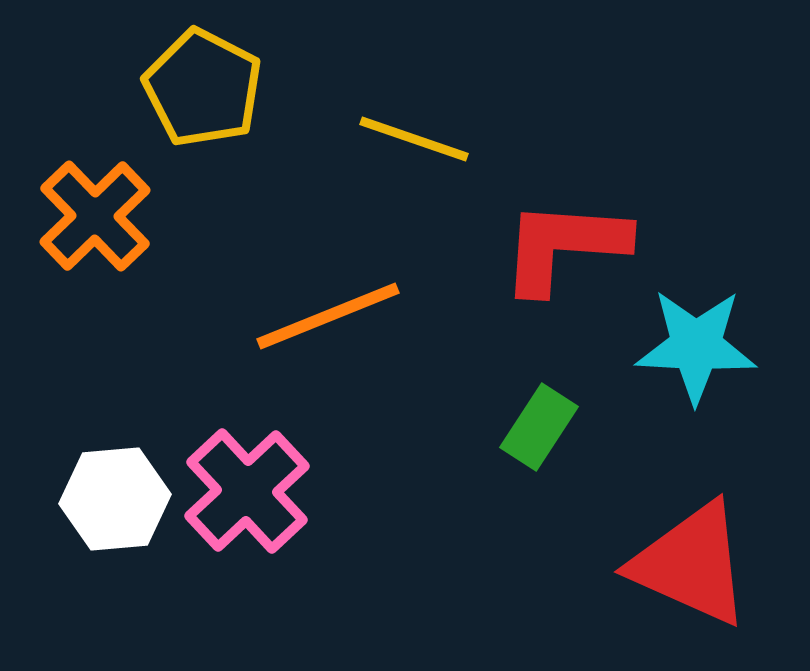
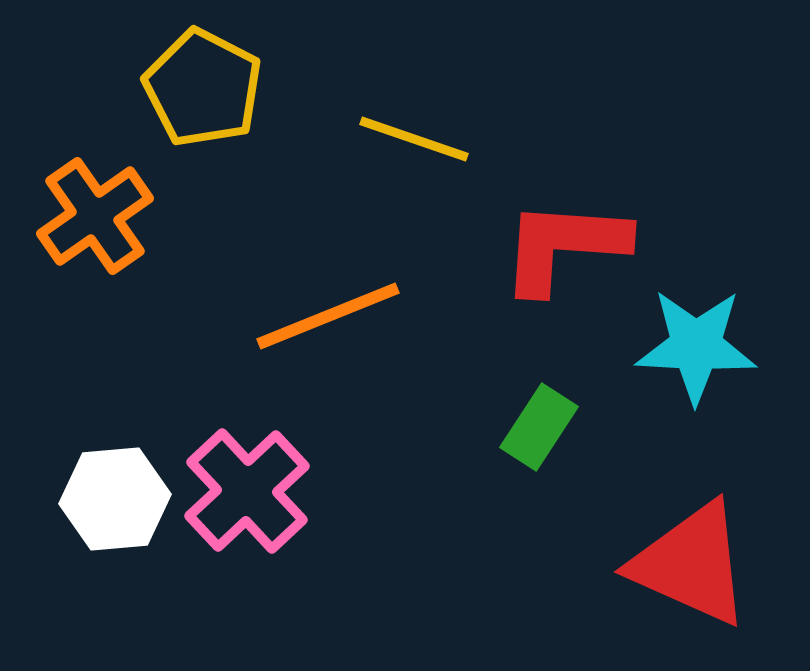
orange cross: rotated 9 degrees clockwise
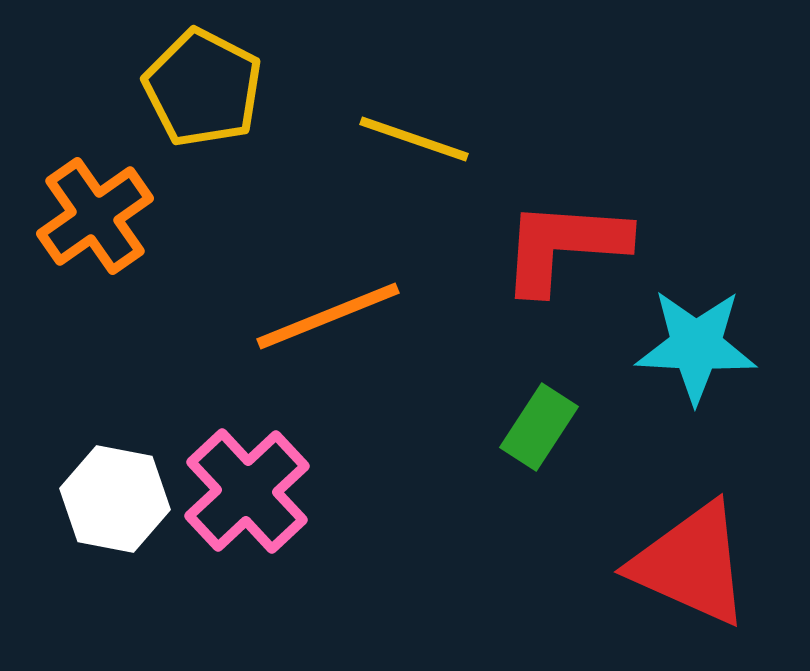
white hexagon: rotated 16 degrees clockwise
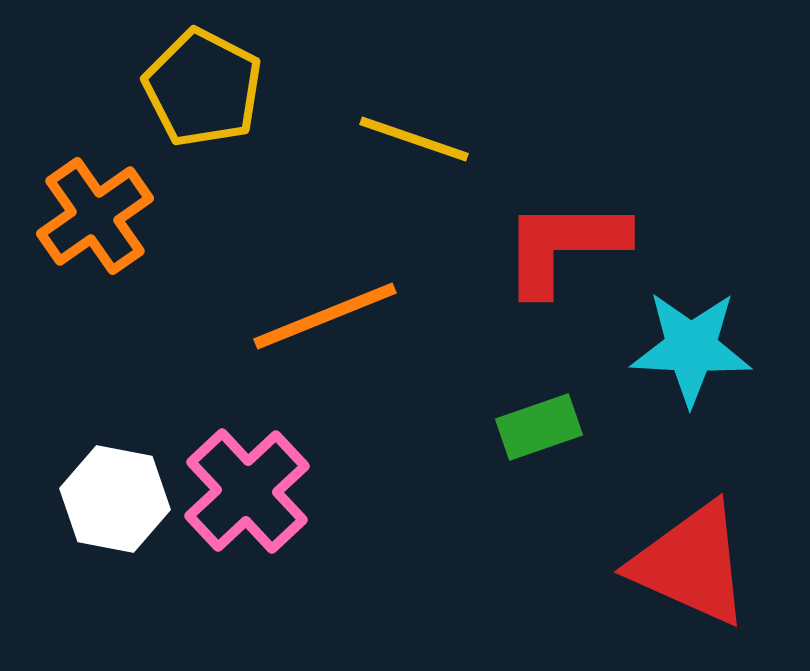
red L-shape: rotated 4 degrees counterclockwise
orange line: moved 3 px left
cyan star: moved 5 px left, 2 px down
green rectangle: rotated 38 degrees clockwise
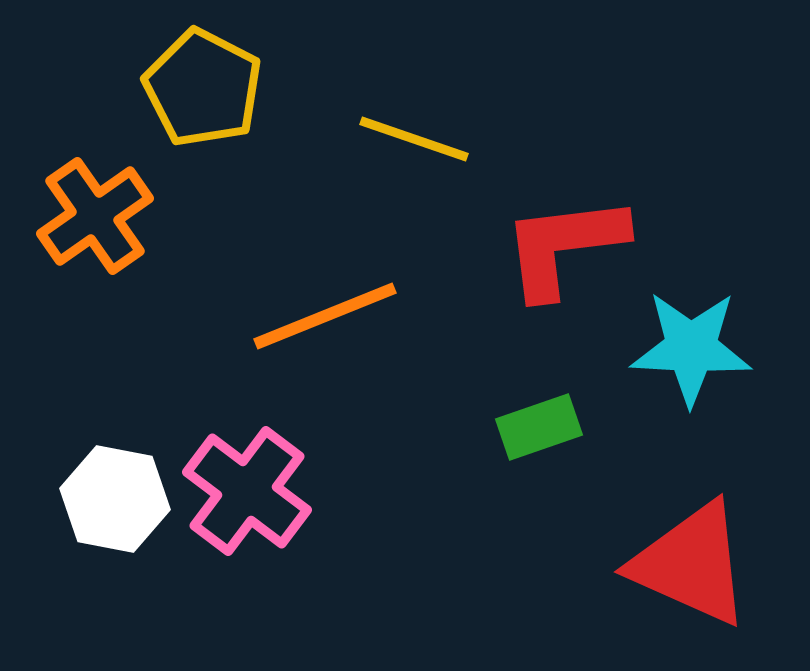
red L-shape: rotated 7 degrees counterclockwise
pink cross: rotated 10 degrees counterclockwise
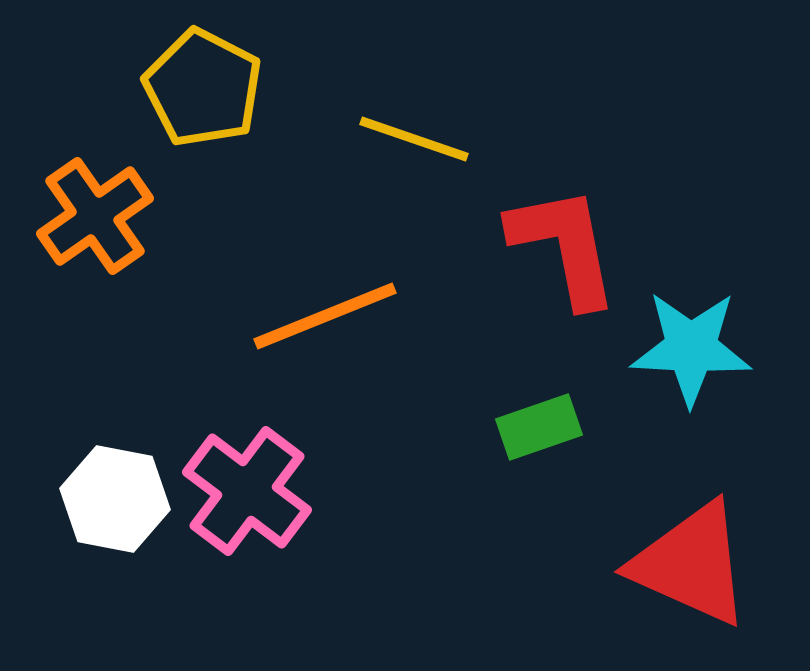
red L-shape: rotated 86 degrees clockwise
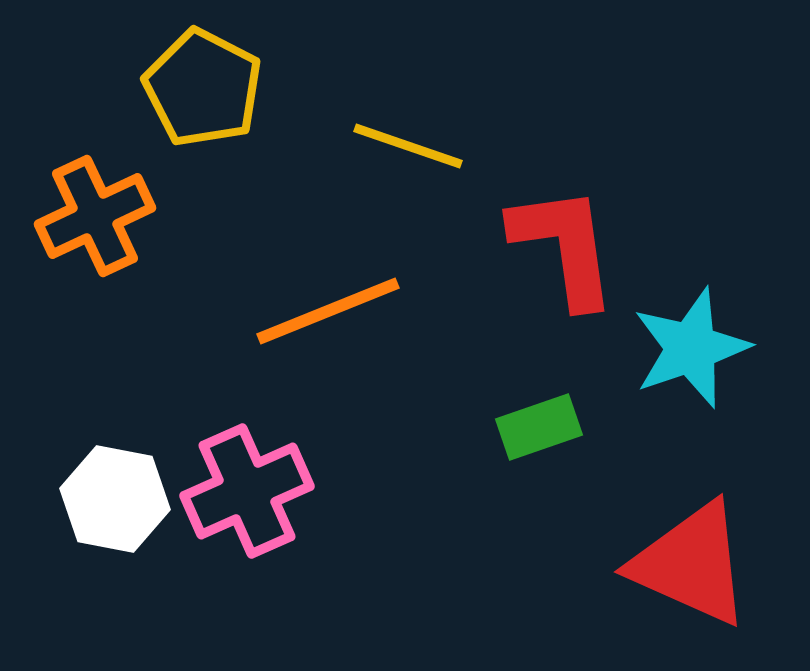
yellow line: moved 6 px left, 7 px down
orange cross: rotated 10 degrees clockwise
red L-shape: rotated 3 degrees clockwise
orange line: moved 3 px right, 5 px up
cyan star: rotated 22 degrees counterclockwise
pink cross: rotated 29 degrees clockwise
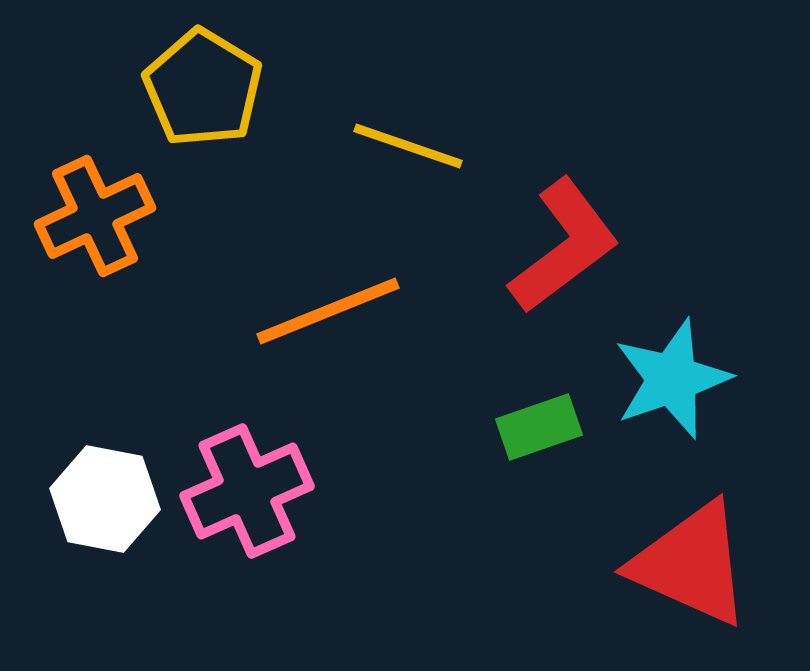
yellow pentagon: rotated 4 degrees clockwise
red L-shape: rotated 61 degrees clockwise
cyan star: moved 19 px left, 31 px down
white hexagon: moved 10 px left
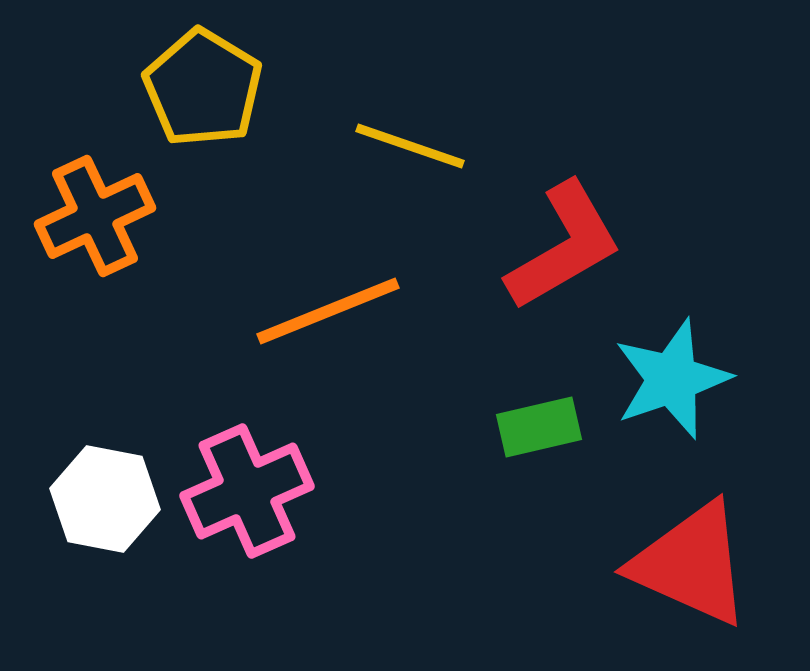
yellow line: moved 2 px right
red L-shape: rotated 7 degrees clockwise
green rectangle: rotated 6 degrees clockwise
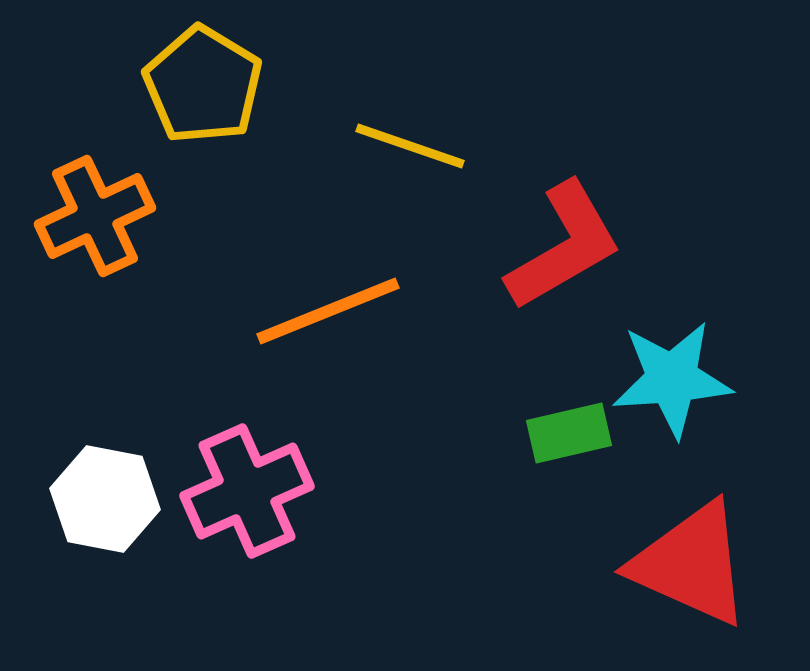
yellow pentagon: moved 3 px up
cyan star: rotated 15 degrees clockwise
green rectangle: moved 30 px right, 6 px down
